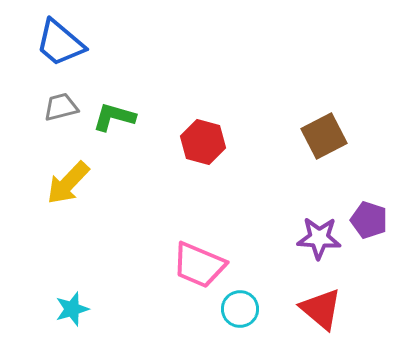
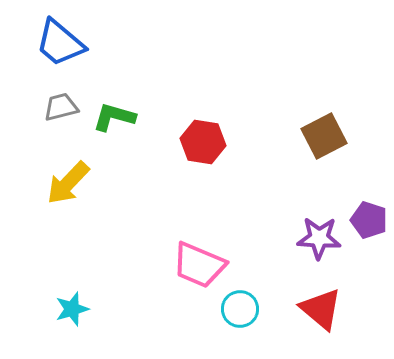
red hexagon: rotated 6 degrees counterclockwise
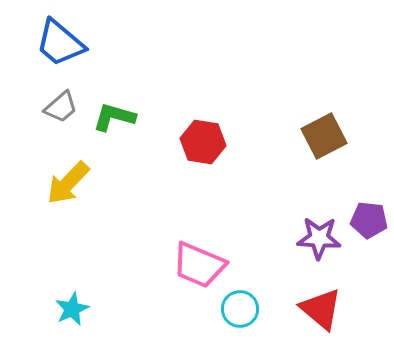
gray trapezoid: rotated 153 degrees clockwise
purple pentagon: rotated 12 degrees counterclockwise
cyan star: rotated 8 degrees counterclockwise
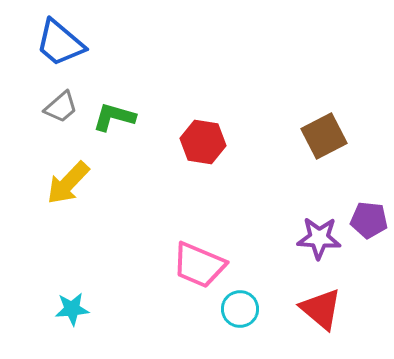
cyan star: rotated 20 degrees clockwise
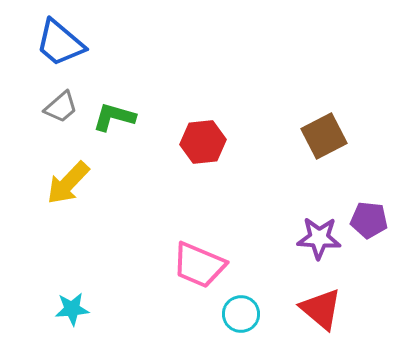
red hexagon: rotated 15 degrees counterclockwise
cyan circle: moved 1 px right, 5 px down
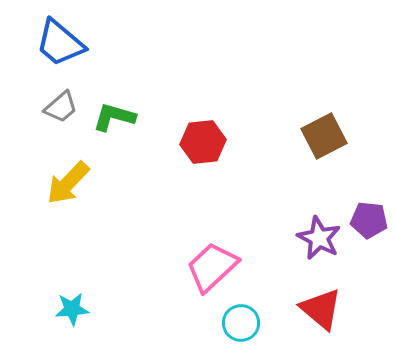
purple star: rotated 24 degrees clockwise
pink trapezoid: moved 13 px right, 2 px down; rotated 114 degrees clockwise
cyan circle: moved 9 px down
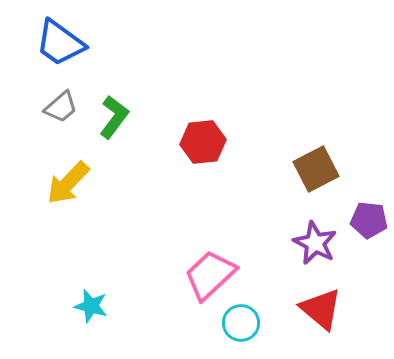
blue trapezoid: rotated 4 degrees counterclockwise
green L-shape: rotated 111 degrees clockwise
brown square: moved 8 px left, 33 px down
purple star: moved 4 px left, 5 px down
pink trapezoid: moved 2 px left, 8 px down
cyan star: moved 19 px right, 3 px up; rotated 20 degrees clockwise
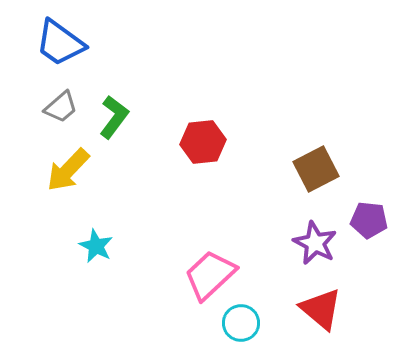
yellow arrow: moved 13 px up
cyan star: moved 5 px right, 60 px up; rotated 12 degrees clockwise
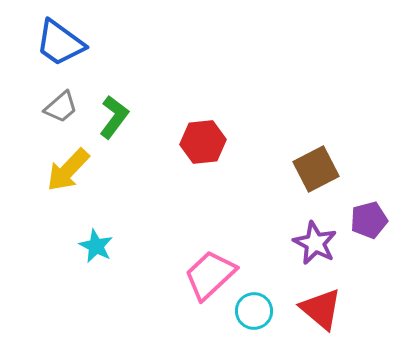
purple pentagon: rotated 21 degrees counterclockwise
cyan circle: moved 13 px right, 12 px up
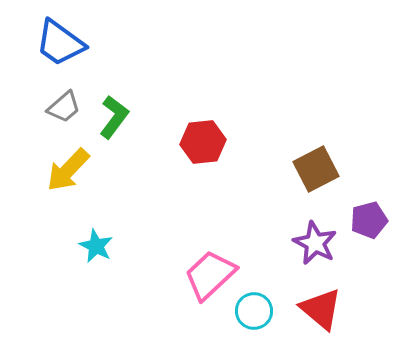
gray trapezoid: moved 3 px right
